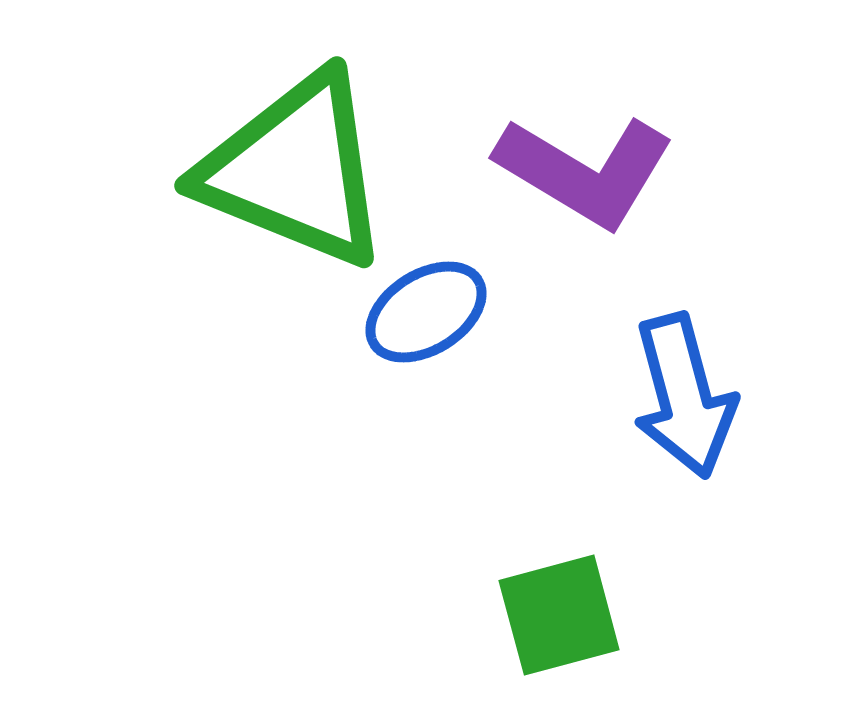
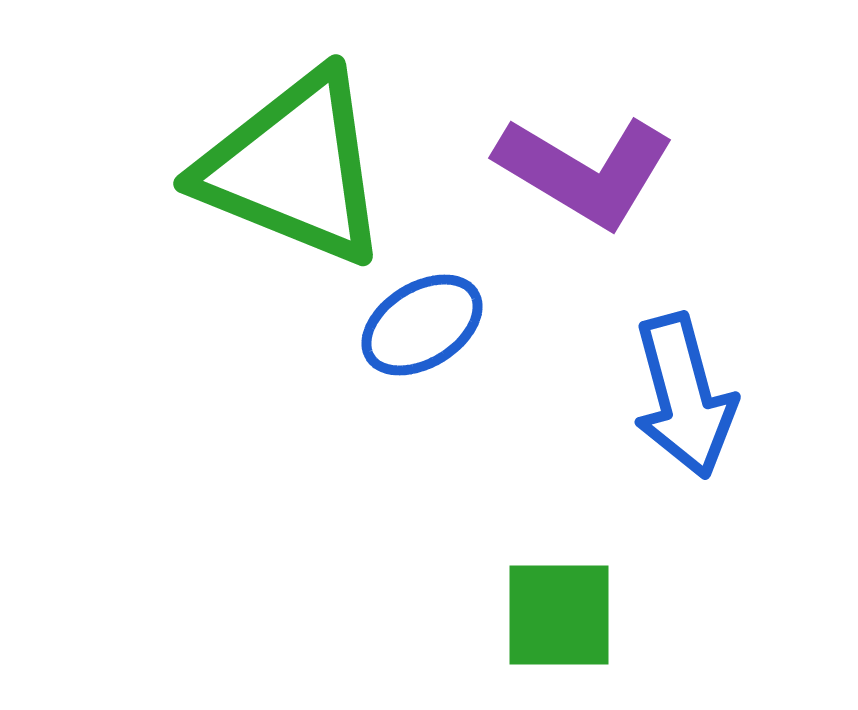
green triangle: moved 1 px left, 2 px up
blue ellipse: moved 4 px left, 13 px down
green square: rotated 15 degrees clockwise
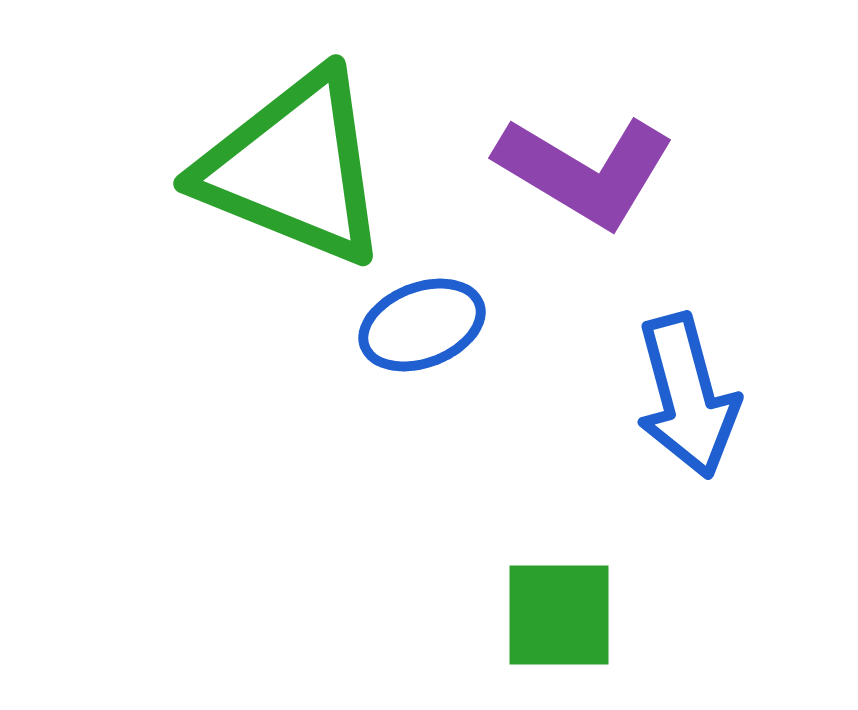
blue ellipse: rotated 11 degrees clockwise
blue arrow: moved 3 px right
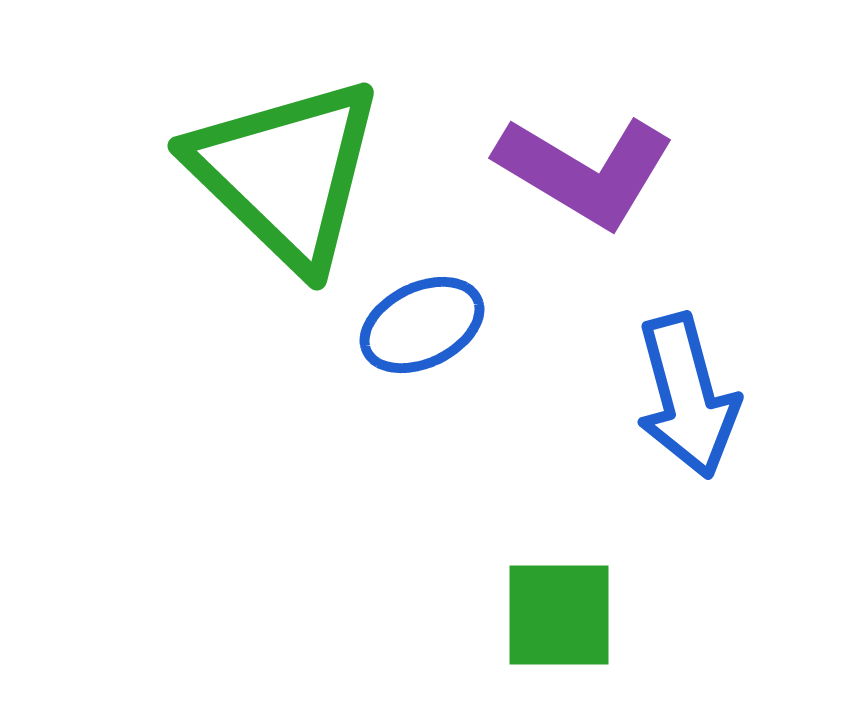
green triangle: moved 8 px left, 5 px down; rotated 22 degrees clockwise
blue ellipse: rotated 5 degrees counterclockwise
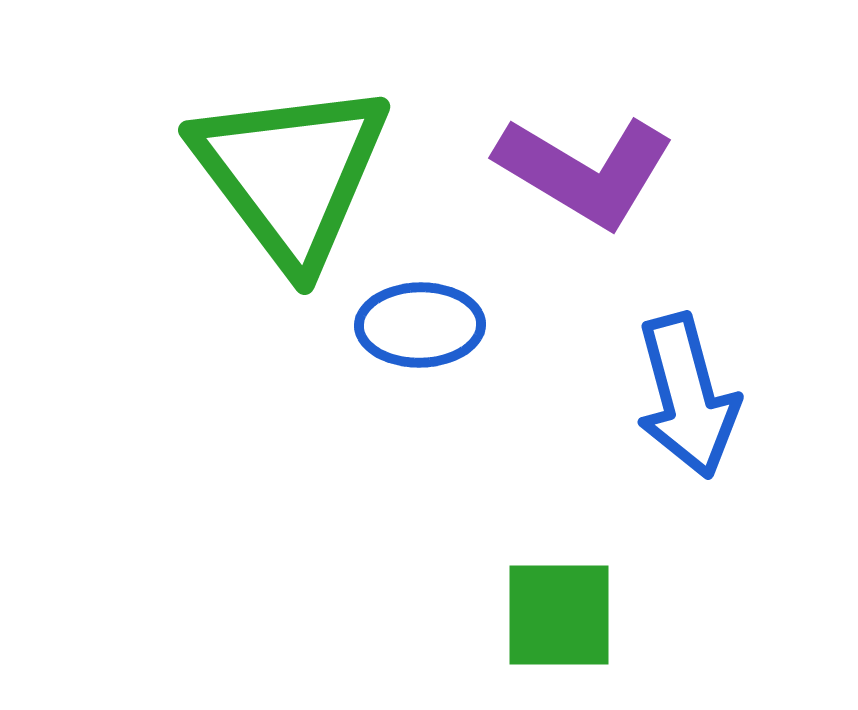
green triangle: moved 5 px right, 1 px down; rotated 9 degrees clockwise
blue ellipse: moved 2 px left; rotated 25 degrees clockwise
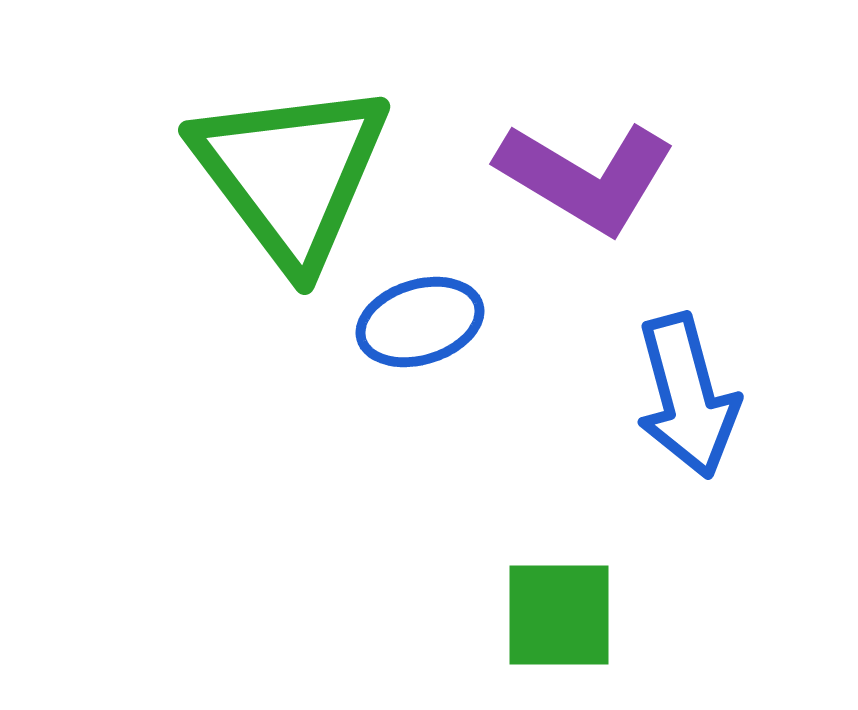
purple L-shape: moved 1 px right, 6 px down
blue ellipse: moved 3 px up; rotated 16 degrees counterclockwise
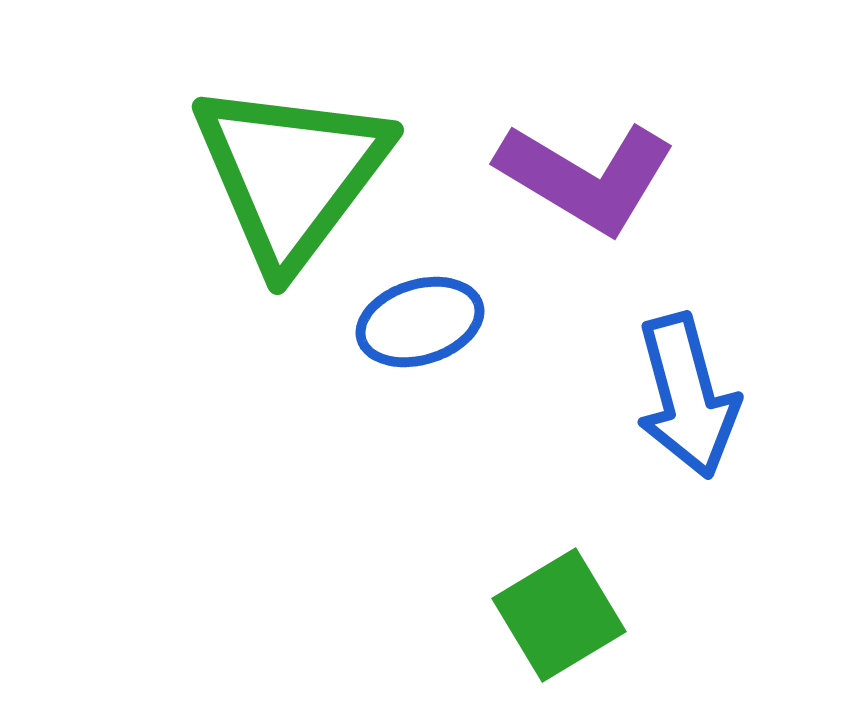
green triangle: rotated 14 degrees clockwise
green square: rotated 31 degrees counterclockwise
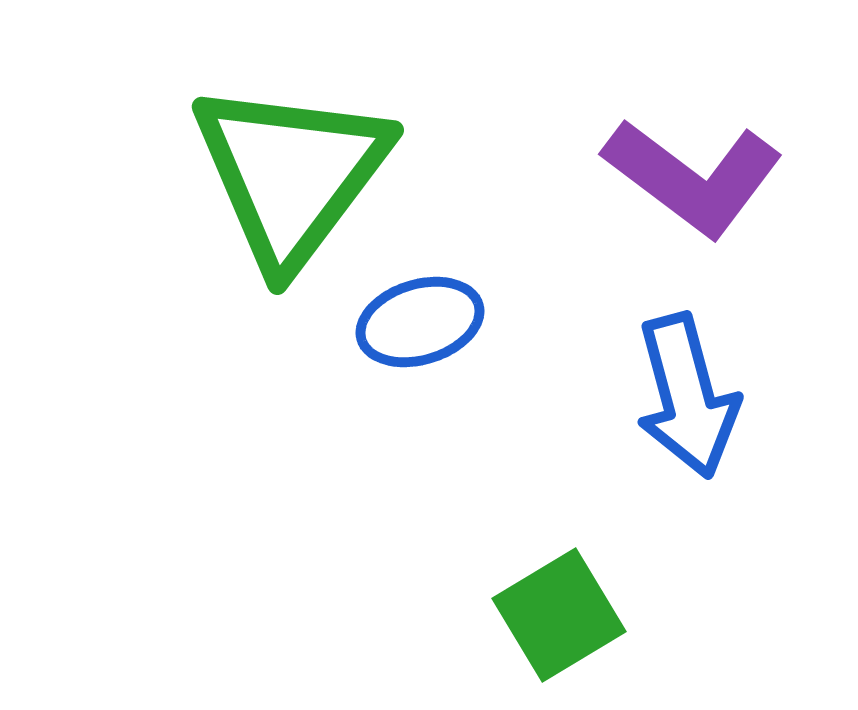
purple L-shape: moved 107 px right; rotated 6 degrees clockwise
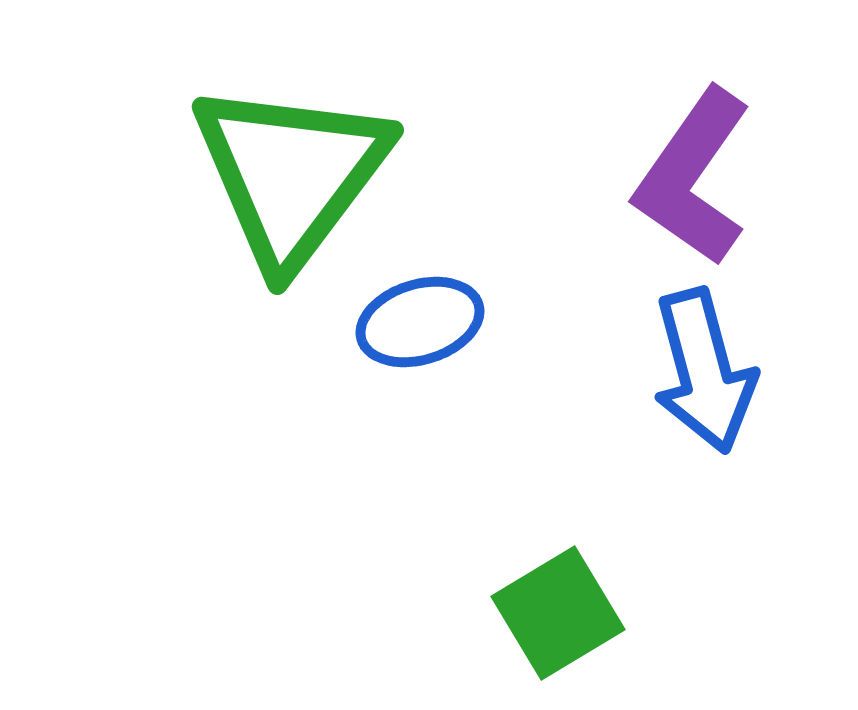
purple L-shape: rotated 88 degrees clockwise
blue arrow: moved 17 px right, 25 px up
green square: moved 1 px left, 2 px up
